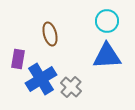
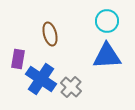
blue cross: rotated 24 degrees counterclockwise
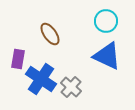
cyan circle: moved 1 px left
brown ellipse: rotated 20 degrees counterclockwise
blue triangle: rotated 28 degrees clockwise
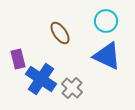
brown ellipse: moved 10 px right, 1 px up
purple rectangle: rotated 24 degrees counterclockwise
gray cross: moved 1 px right, 1 px down
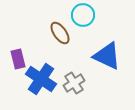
cyan circle: moved 23 px left, 6 px up
gray cross: moved 2 px right, 5 px up; rotated 15 degrees clockwise
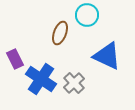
cyan circle: moved 4 px right
brown ellipse: rotated 55 degrees clockwise
purple rectangle: moved 3 px left; rotated 12 degrees counterclockwise
gray cross: rotated 10 degrees counterclockwise
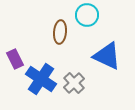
brown ellipse: moved 1 px up; rotated 15 degrees counterclockwise
